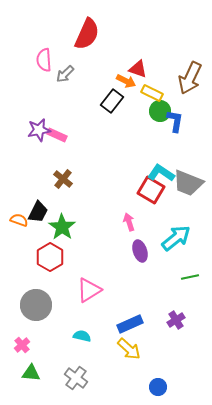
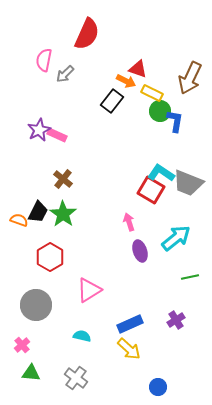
pink semicircle: rotated 15 degrees clockwise
purple star: rotated 15 degrees counterclockwise
green star: moved 1 px right, 13 px up
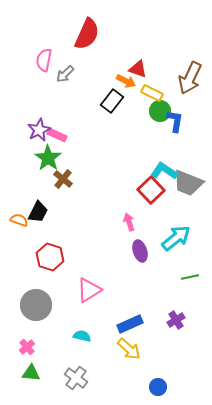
cyan L-shape: moved 3 px right, 2 px up
red square: rotated 16 degrees clockwise
green star: moved 15 px left, 56 px up
red hexagon: rotated 12 degrees counterclockwise
pink cross: moved 5 px right, 2 px down
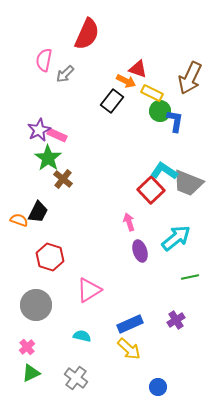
green triangle: rotated 30 degrees counterclockwise
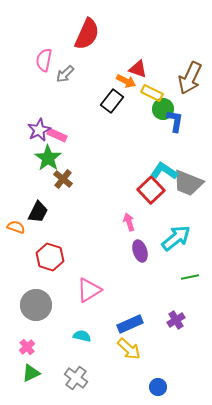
green circle: moved 3 px right, 2 px up
orange semicircle: moved 3 px left, 7 px down
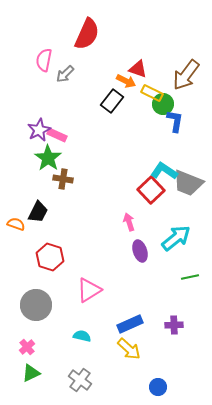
brown arrow: moved 4 px left, 3 px up; rotated 12 degrees clockwise
green circle: moved 5 px up
brown cross: rotated 30 degrees counterclockwise
orange semicircle: moved 3 px up
purple cross: moved 2 px left, 5 px down; rotated 30 degrees clockwise
gray cross: moved 4 px right, 2 px down
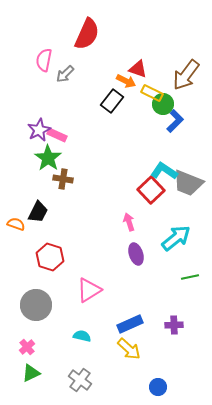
blue L-shape: rotated 35 degrees clockwise
purple ellipse: moved 4 px left, 3 px down
